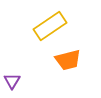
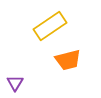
purple triangle: moved 3 px right, 2 px down
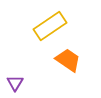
orange trapezoid: rotated 132 degrees counterclockwise
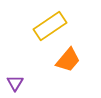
orange trapezoid: rotated 96 degrees clockwise
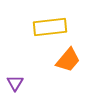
yellow rectangle: moved 1 px down; rotated 28 degrees clockwise
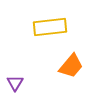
orange trapezoid: moved 3 px right, 6 px down
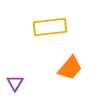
orange trapezoid: moved 1 px left, 2 px down
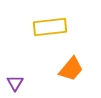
orange trapezoid: moved 1 px right, 1 px down
